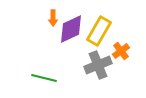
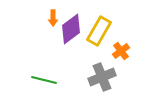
purple diamond: rotated 12 degrees counterclockwise
gray cross: moved 4 px right, 12 px down
green line: moved 2 px down
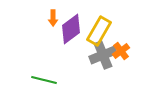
gray cross: moved 1 px right, 22 px up
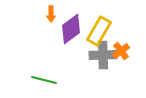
orange arrow: moved 2 px left, 4 px up
gray cross: rotated 20 degrees clockwise
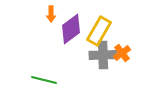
orange cross: moved 1 px right, 2 px down
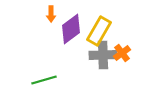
green line: rotated 30 degrees counterclockwise
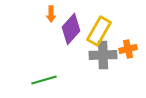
purple diamond: rotated 12 degrees counterclockwise
orange cross: moved 6 px right, 4 px up; rotated 24 degrees clockwise
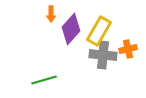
gray cross: rotated 8 degrees clockwise
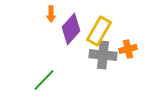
green line: rotated 30 degrees counterclockwise
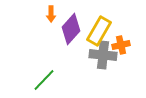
orange cross: moved 7 px left, 4 px up
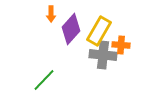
orange cross: rotated 18 degrees clockwise
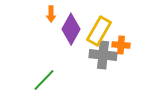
purple diamond: rotated 12 degrees counterclockwise
